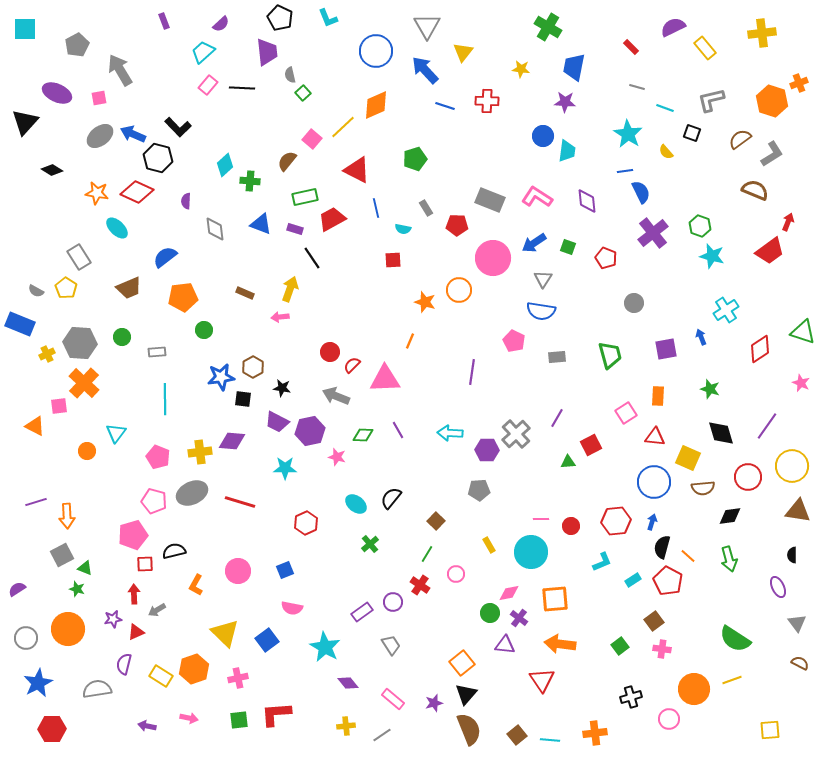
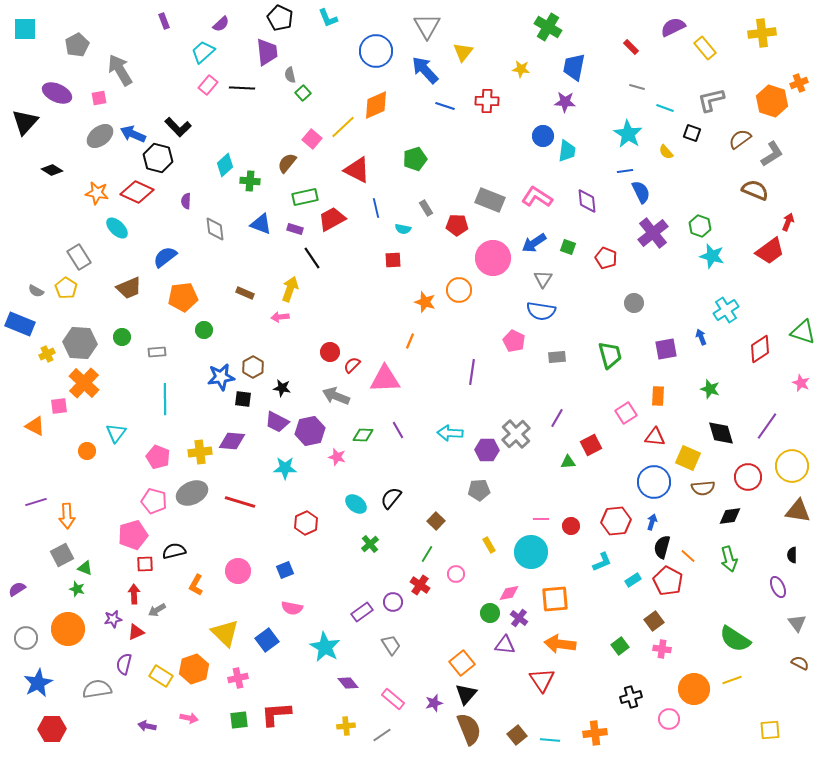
brown semicircle at (287, 161): moved 2 px down
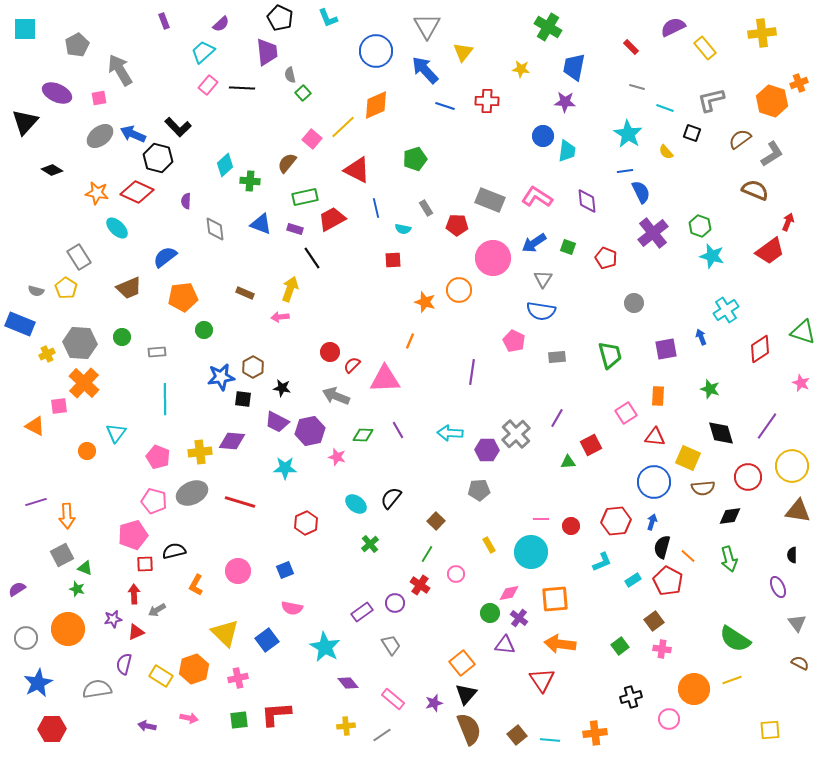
gray semicircle at (36, 291): rotated 14 degrees counterclockwise
purple circle at (393, 602): moved 2 px right, 1 px down
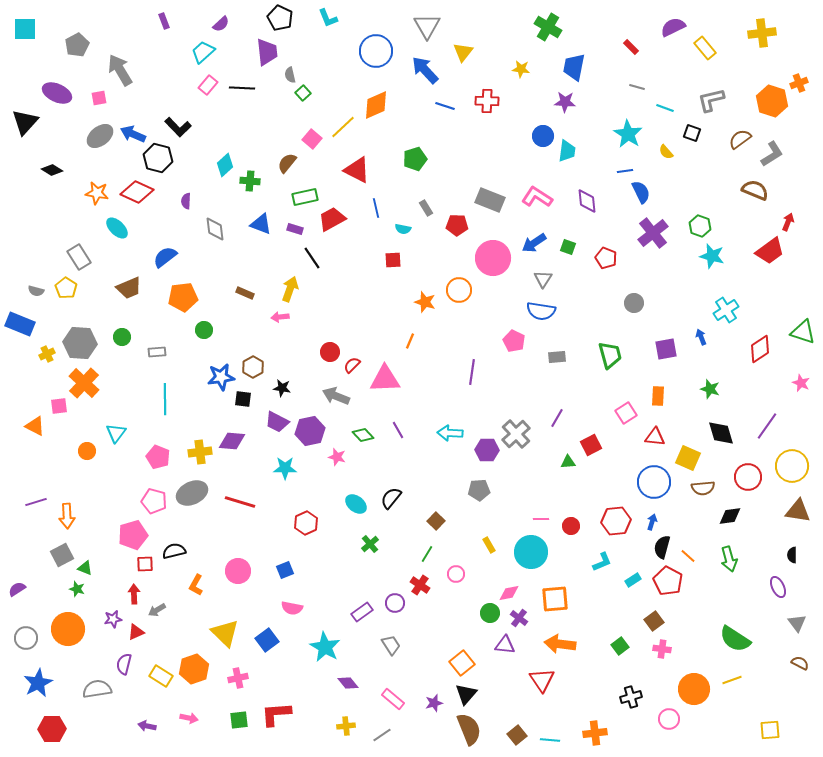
green diamond at (363, 435): rotated 45 degrees clockwise
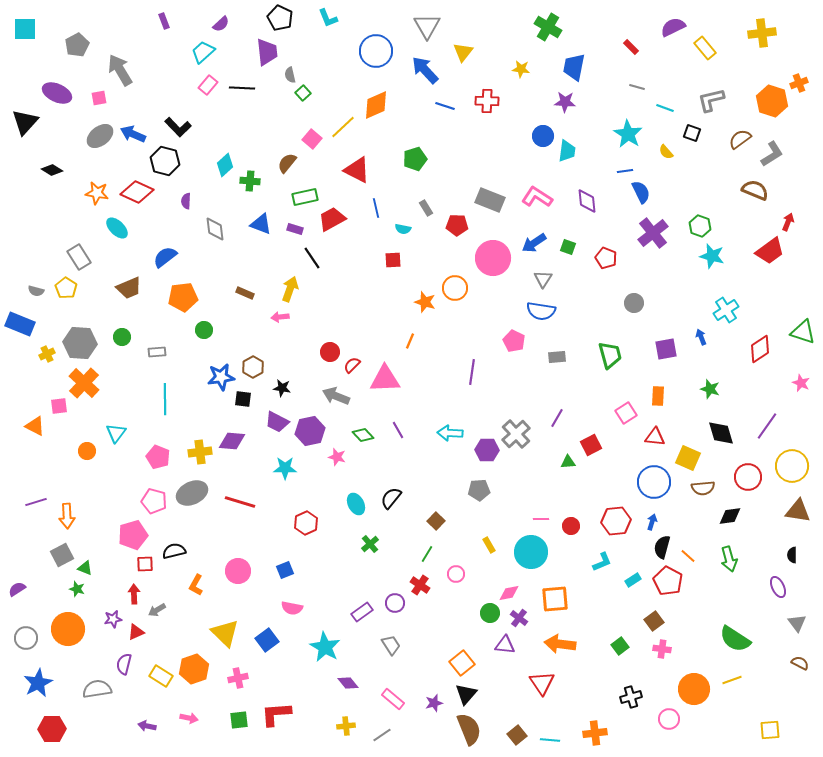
black hexagon at (158, 158): moved 7 px right, 3 px down
orange circle at (459, 290): moved 4 px left, 2 px up
cyan ellipse at (356, 504): rotated 25 degrees clockwise
red triangle at (542, 680): moved 3 px down
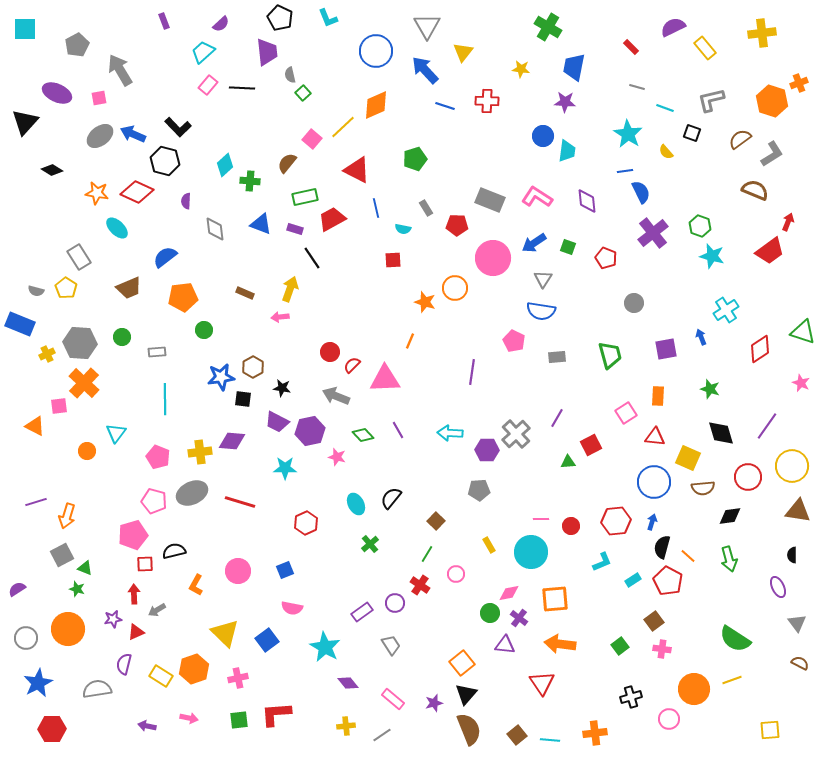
orange arrow at (67, 516): rotated 20 degrees clockwise
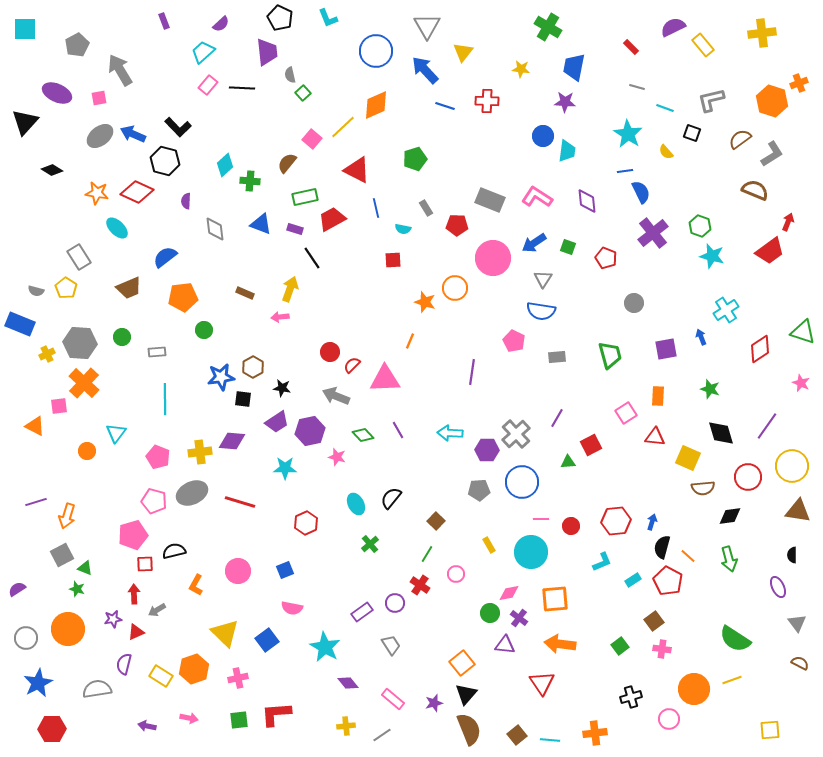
yellow rectangle at (705, 48): moved 2 px left, 3 px up
purple trapezoid at (277, 422): rotated 60 degrees counterclockwise
blue circle at (654, 482): moved 132 px left
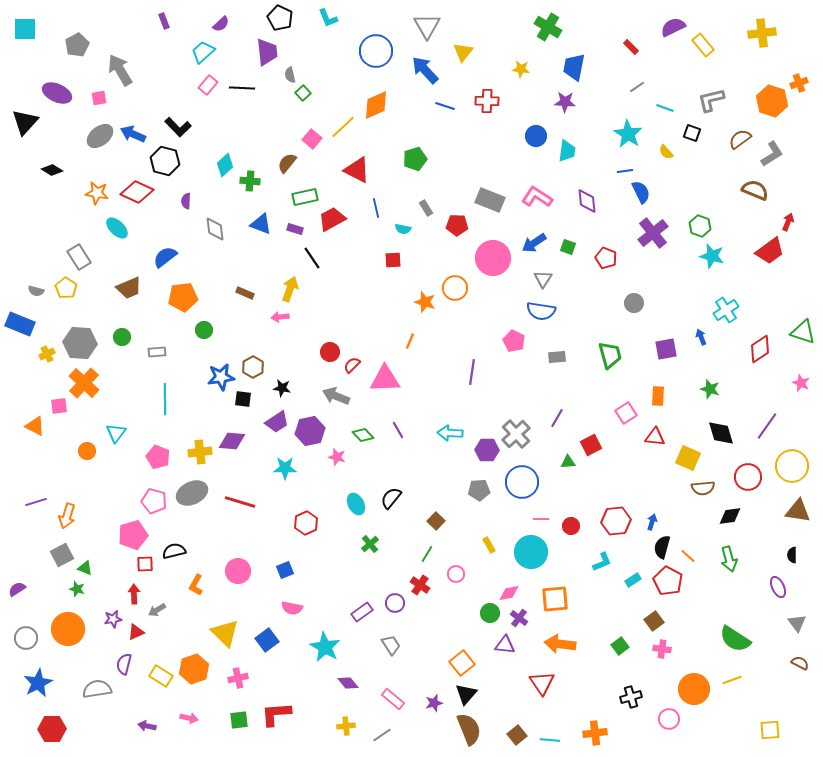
gray line at (637, 87): rotated 49 degrees counterclockwise
blue circle at (543, 136): moved 7 px left
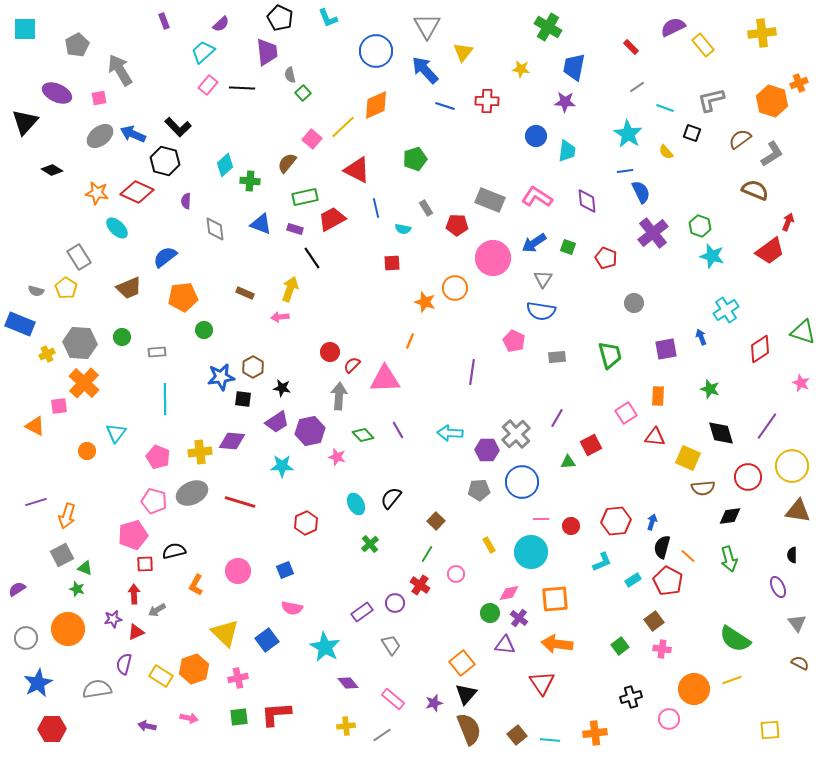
red square at (393, 260): moved 1 px left, 3 px down
gray arrow at (336, 396): moved 3 px right; rotated 72 degrees clockwise
cyan star at (285, 468): moved 3 px left, 2 px up
orange arrow at (560, 644): moved 3 px left
green square at (239, 720): moved 3 px up
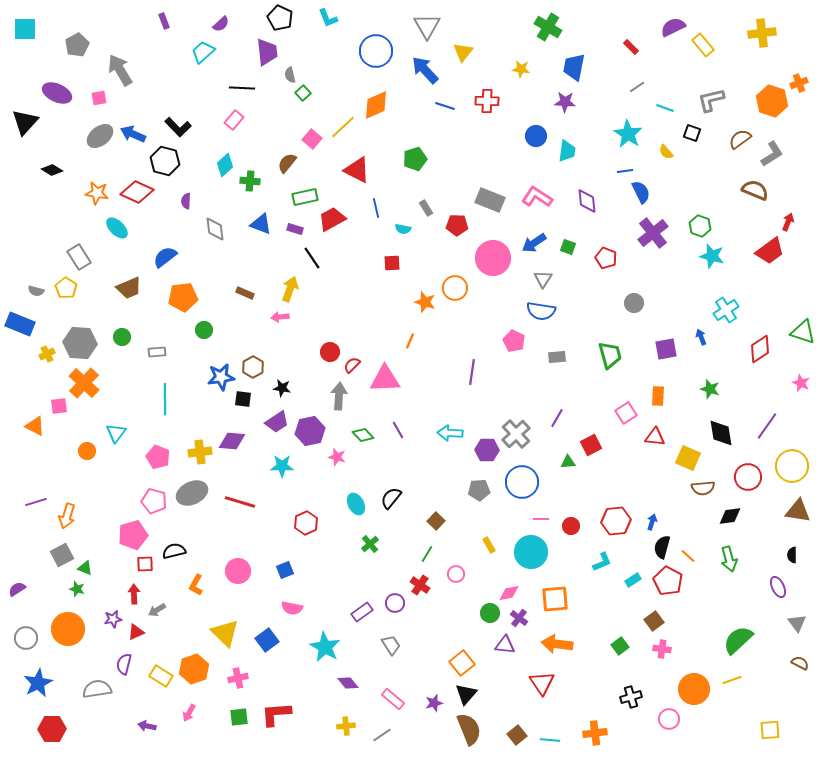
pink rectangle at (208, 85): moved 26 px right, 35 px down
black diamond at (721, 433): rotated 8 degrees clockwise
green semicircle at (735, 639): moved 3 px right, 1 px down; rotated 104 degrees clockwise
pink arrow at (189, 718): moved 5 px up; rotated 108 degrees clockwise
